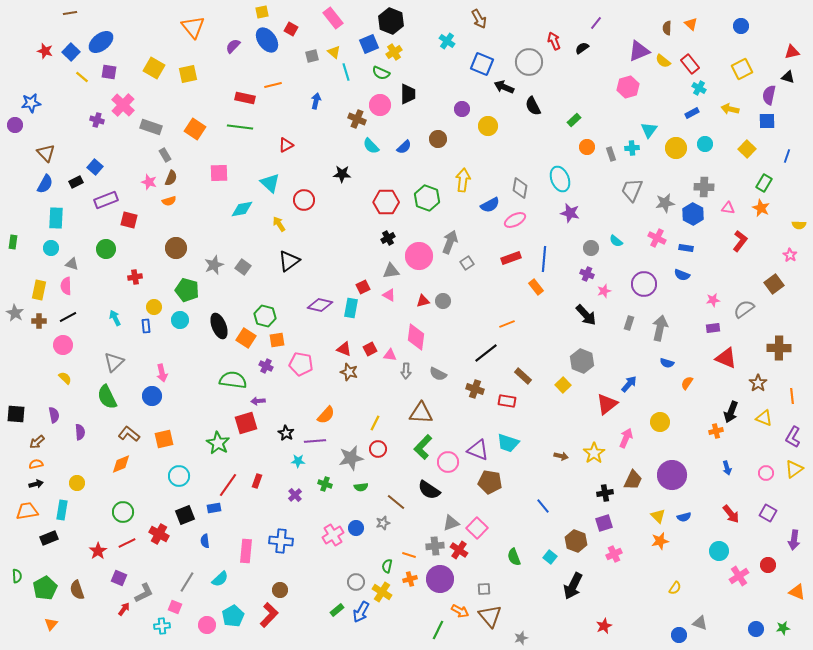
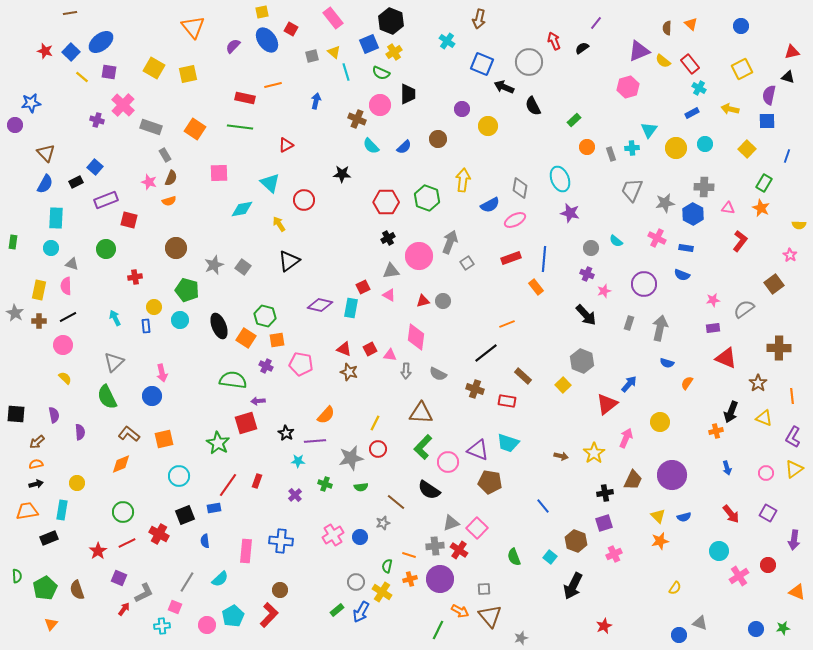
brown arrow at (479, 19): rotated 42 degrees clockwise
blue circle at (356, 528): moved 4 px right, 9 px down
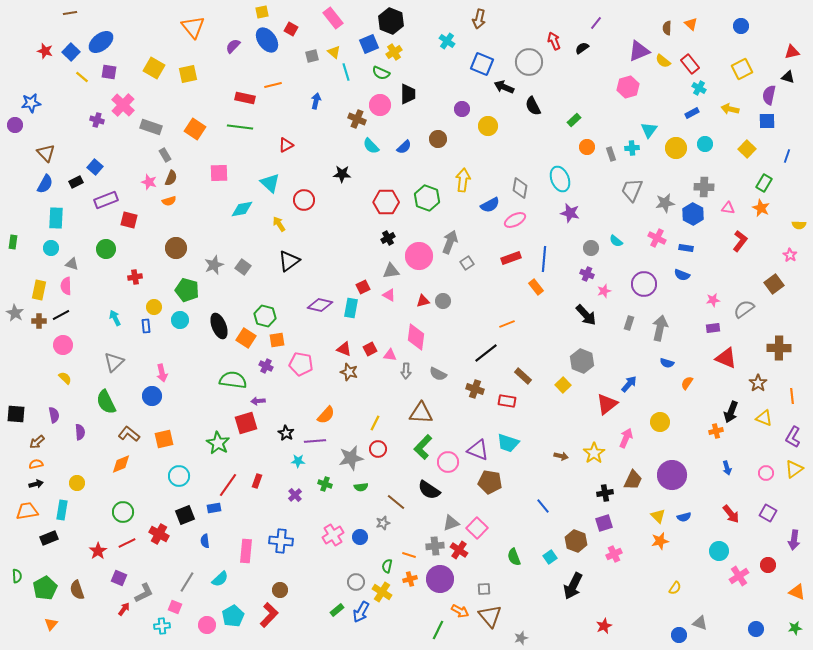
black line at (68, 317): moved 7 px left, 2 px up
green semicircle at (107, 397): moved 1 px left, 5 px down
cyan square at (550, 557): rotated 16 degrees clockwise
green star at (783, 628): moved 12 px right
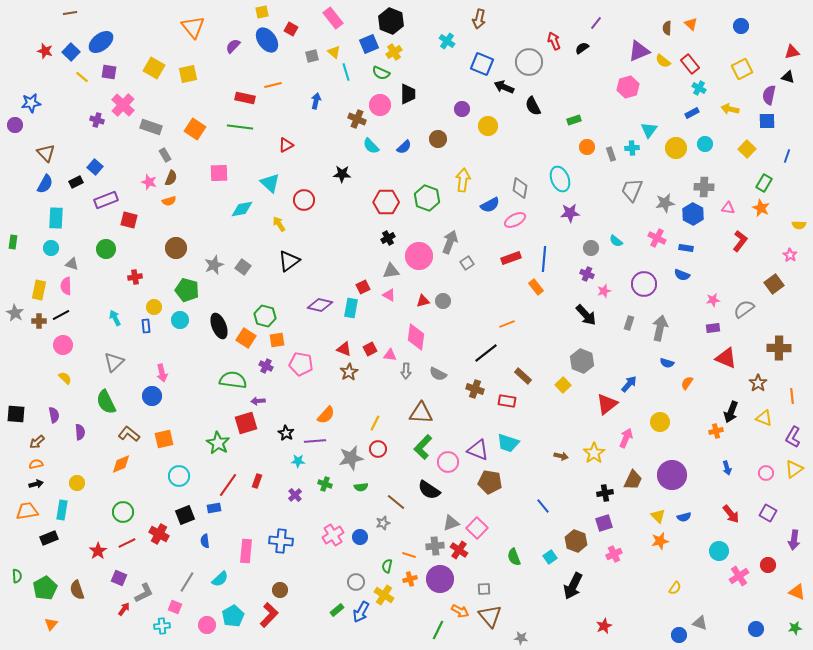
green rectangle at (574, 120): rotated 24 degrees clockwise
purple star at (570, 213): rotated 18 degrees counterclockwise
brown star at (349, 372): rotated 24 degrees clockwise
yellow cross at (382, 592): moved 2 px right, 3 px down
gray star at (521, 638): rotated 24 degrees clockwise
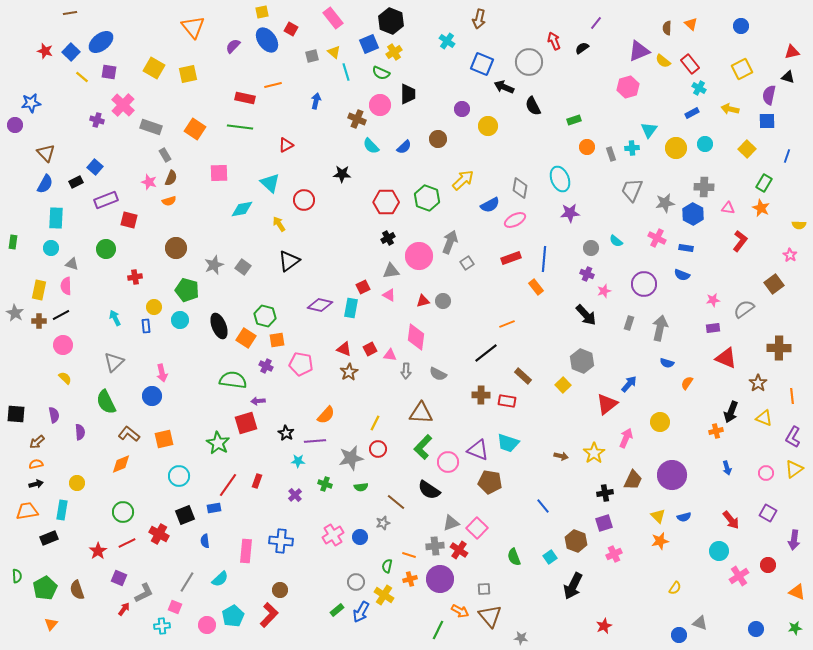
yellow arrow at (463, 180): rotated 40 degrees clockwise
brown cross at (475, 389): moved 6 px right, 6 px down; rotated 18 degrees counterclockwise
red arrow at (731, 514): moved 6 px down
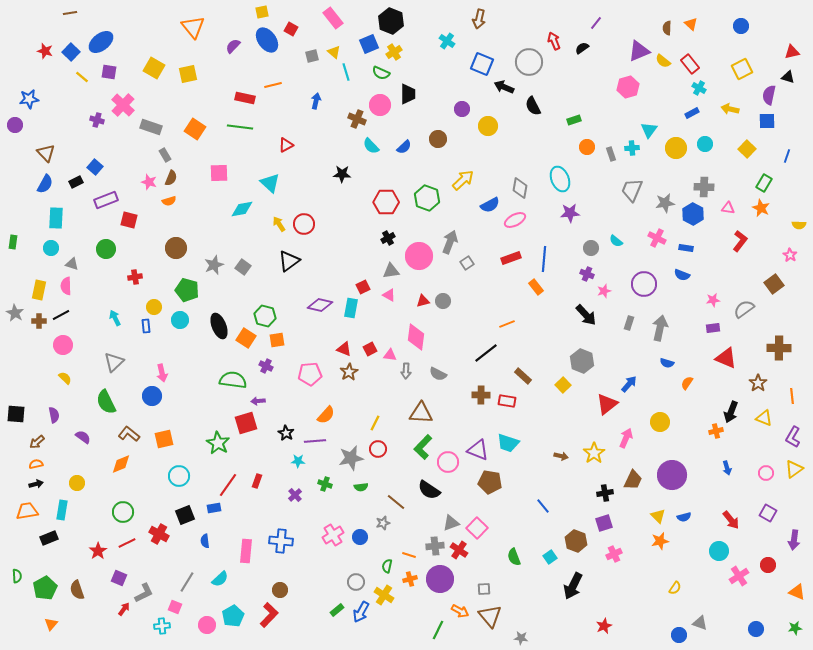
blue star at (31, 103): moved 2 px left, 4 px up
red circle at (304, 200): moved 24 px down
pink pentagon at (301, 364): moved 9 px right, 10 px down; rotated 15 degrees counterclockwise
purple semicircle at (80, 432): moved 3 px right, 5 px down; rotated 49 degrees counterclockwise
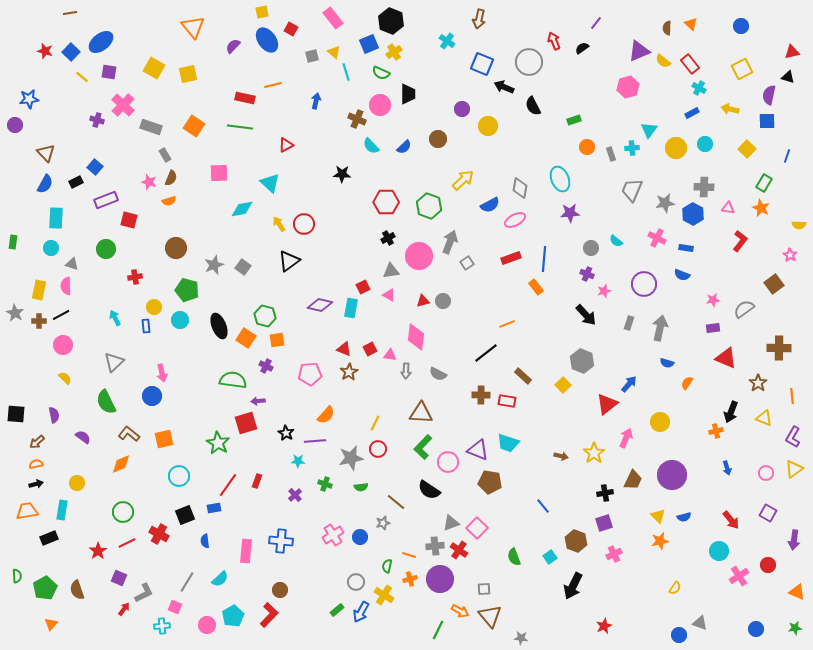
orange square at (195, 129): moved 1 px left, 3 px up
green hexagon at (427, 198): moved 2 px right, 8 px down
